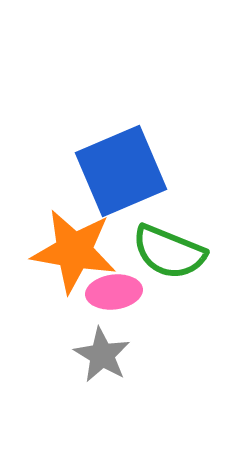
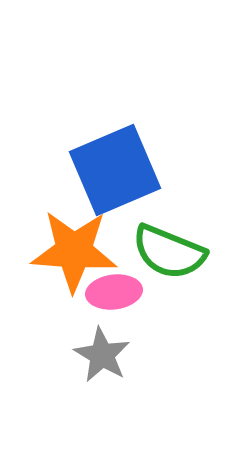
blue square: moved 6 px left, 1 px up
orange star: rotated 6 degrees counterclockwise
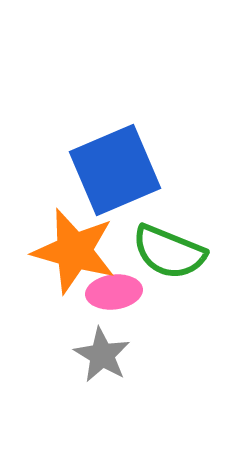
orange star: rotated 12 degrees clockwise
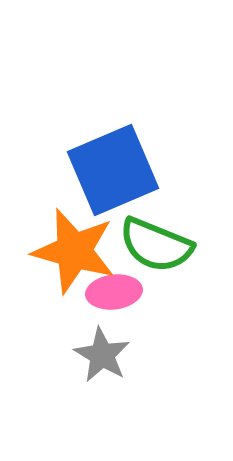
blue square: moved 2 px left
green semicircle: moved 13 px left, 7 px up
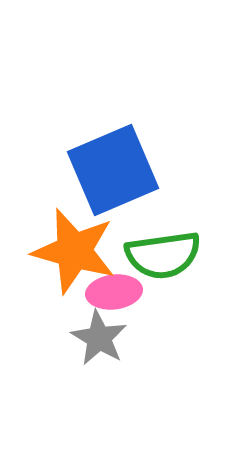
green semicircle: moved 7 px right, 10 px down; rotated 30 degrees counterclockwise
gray star: moved 3 px left, 17 px up
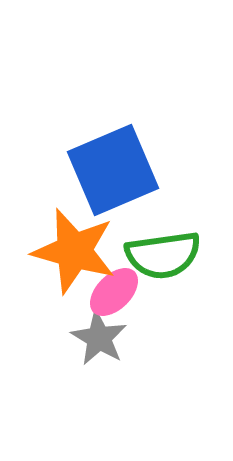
pink ellipse: rotated 38 degrees counterclockwise
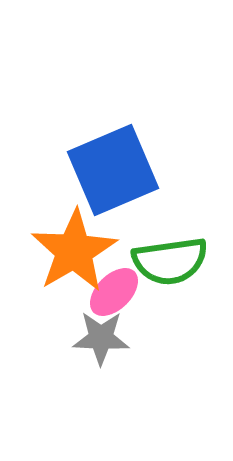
orange star: rotated 26 degrees clockwise
green semicircle: moved 7 px right, 6 px down
gray star: moved 2 px right; rotated 28 degrees counterclockwise
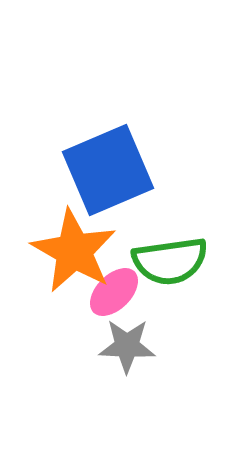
blue square: moved 5 px left
orange star: rotated 12 degrees counterclockwise
gray star: moved 26 px right, 8 px down
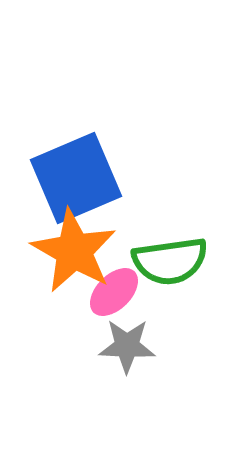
blue square: moved 32 px left, 8 px down
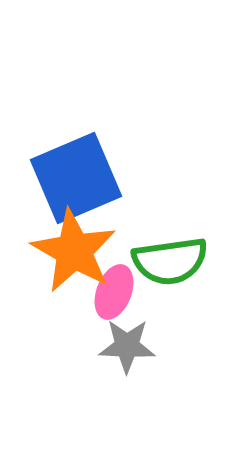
pink ellipse: rotated 24 degrees counterclockwise
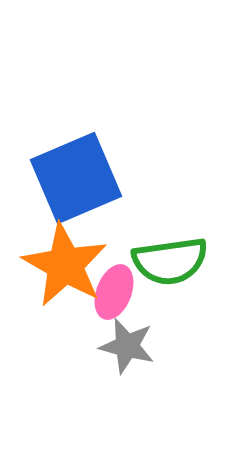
orange star: moved 9 px left, 14 px down
gray star: rotated 12 degrees clockwise
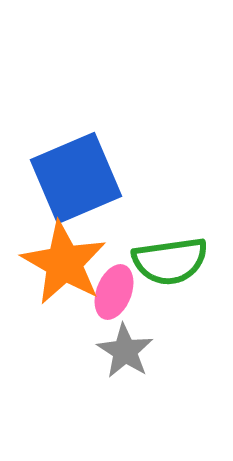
orange star: moved 1 px left, 2 px up
gray star: moved 2 px left, 5 px down; rotated 18 degrees clockwise
